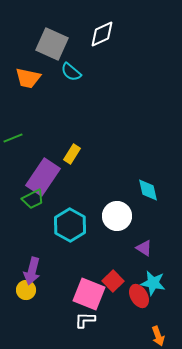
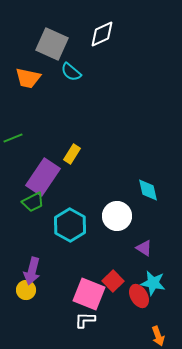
green trapezoid: moved 3 px down
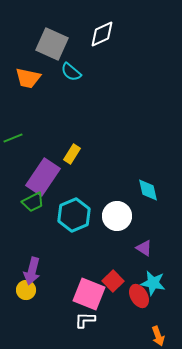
cyan hexagon: moved 4 px right, 10 px up; rotated 8 degrees clockwise
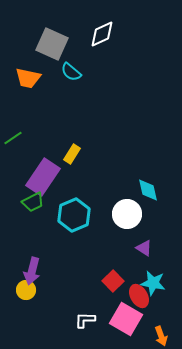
green line: rotated 12 degrees counterclockwise
white circle: moved 10 px right, 2 px up
pink square: moved 37 px right, 25 px down; rotated 8 degrees clockwise
orange arrow: moved 3 px right
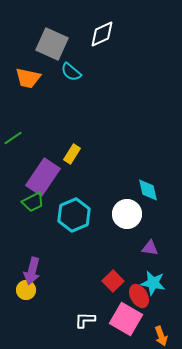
purple triangle: moved 6 px right; rotated 24 degrees counterclockwise
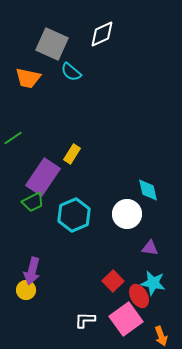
pink square: rotated 24 degrees clockwise
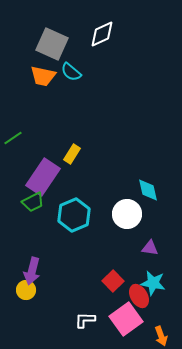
orange trapezoid: moved 15 px right, 2 px up
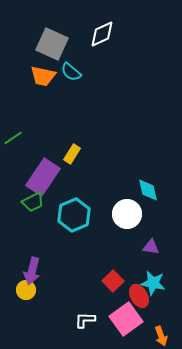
purple triangle: moved 1 px right, 1 px up
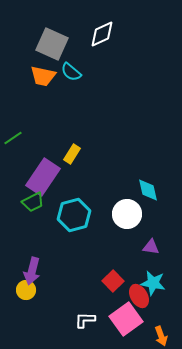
cyan hexagon: rotated 8 degrees clockwise
